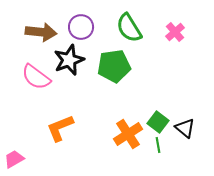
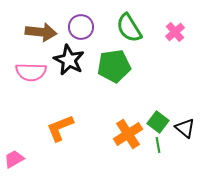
black star: rotated 24 degrees counterclockwise
pink semicircle: moved 5 px left, 5 px up; rotated 36 degrees counterclockwise
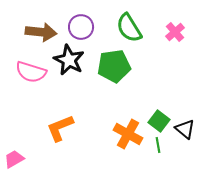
pink semicircle: rotated 16 degrees clockwise
green square: moved 1 px right, 1 px up
black triangle: moved 1 px down
orange cross: rotated 28 degrees counterclockwise
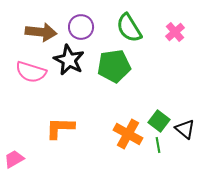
orange L-shape: rotated 24 degrees clockwise
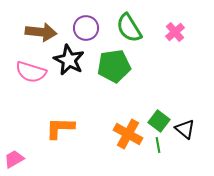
purple circle: moved 5 px right, 1 px down
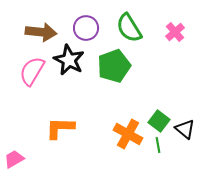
green pentagon: rotated 12 degrees counterclockwise
pink semicircle: moved 1 px right, 1 px up; rotated 104 degrees clockwise
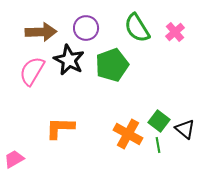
green semicircle: moved 8 px right
brown arrow: rotated 8 degrees counterclockwise
green pentagon: moved 2 px left, 1 px up
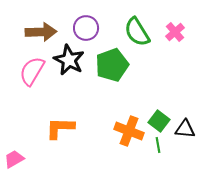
green semicircle: moved 4 px down
black triangle: rotated 35 degrees counterclockwise
orange cross: moved 1 px right, 3 px up; rotated 8 degrees counterclockwise
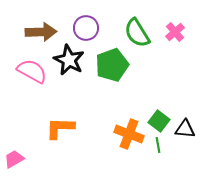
green semicircle: moved 1 px down
pink semicircle: rotated 88 degrees clockwise
orange cross: moved 3 px down
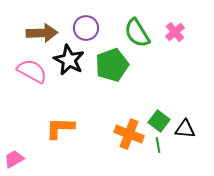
brown arrow: moved 1 px right, 1 px down
